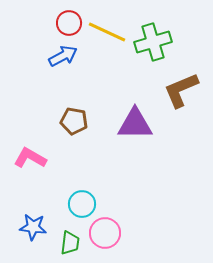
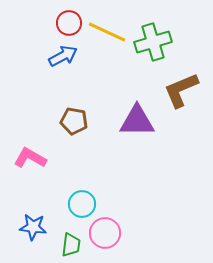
purple triangle: moved 2 px right, 3 px up
green trapezoid: moved 1 px right, 2 px down
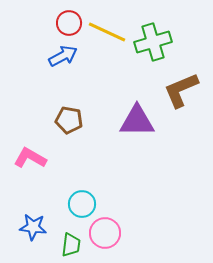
brown pentagon: moved 5 px left, 1 px up
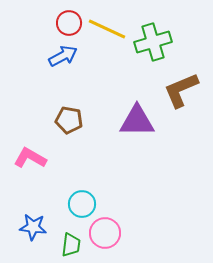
yellow line: moved 3 px up
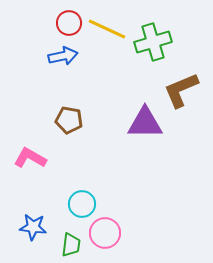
blue arrow: rotated 16 degrees clockwise
purple triangle: moved 8 px right, 2 px down
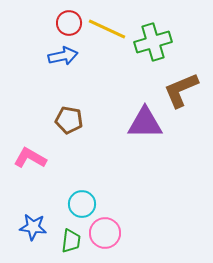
green trapezoid: moved 4 px up
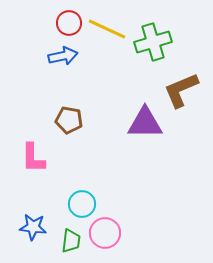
pink L-shape: moved 3 px right; rotated 120 degrees counterclockwise
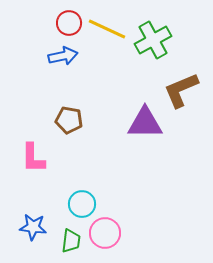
green cross: moved 2 px up; rotated 12 degrees counterclockwise
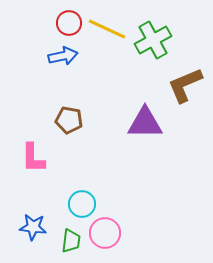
brown L-shape: moved 4 px right, 5 px up
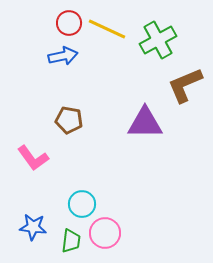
green cross: moved 5 px right
pink L-shape: rotated 36 degrees counterclockwise
